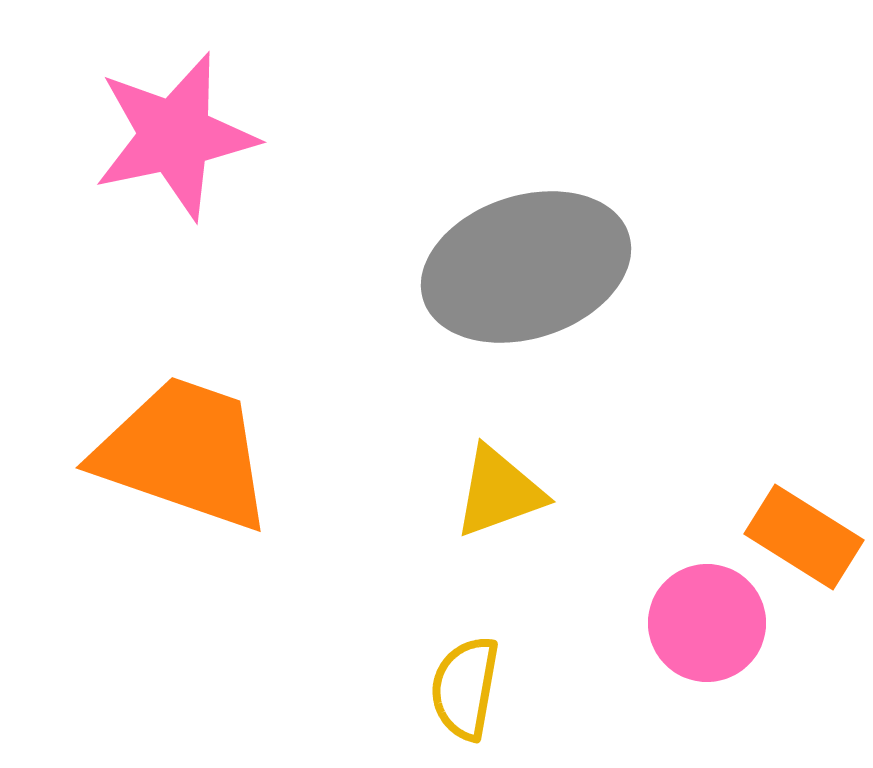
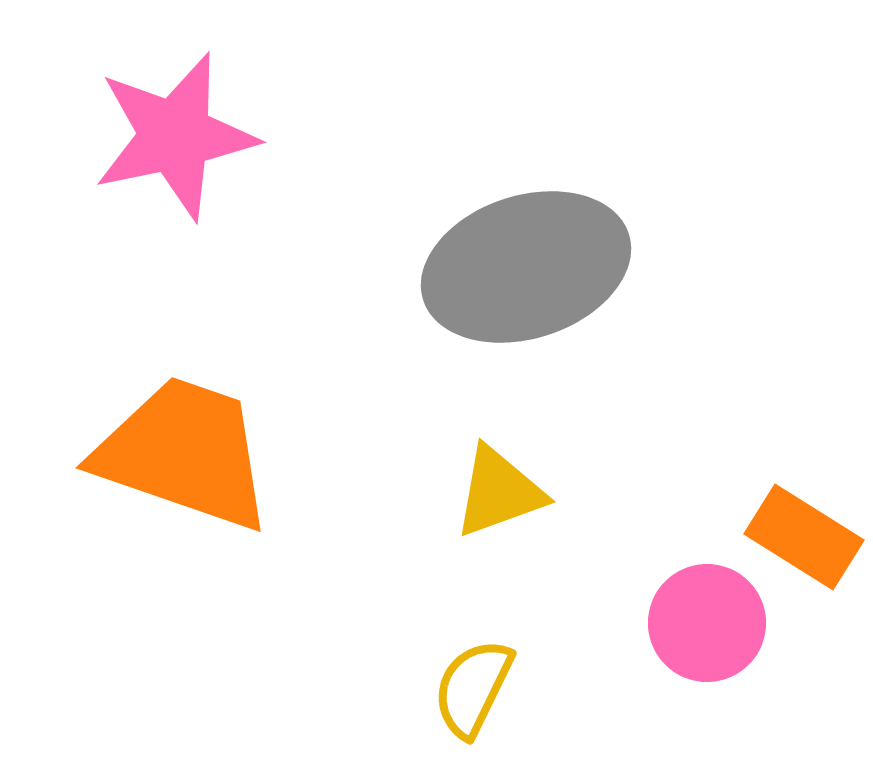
yellow semicircle: moved 8 px right; rotated 16 degrees clockwise
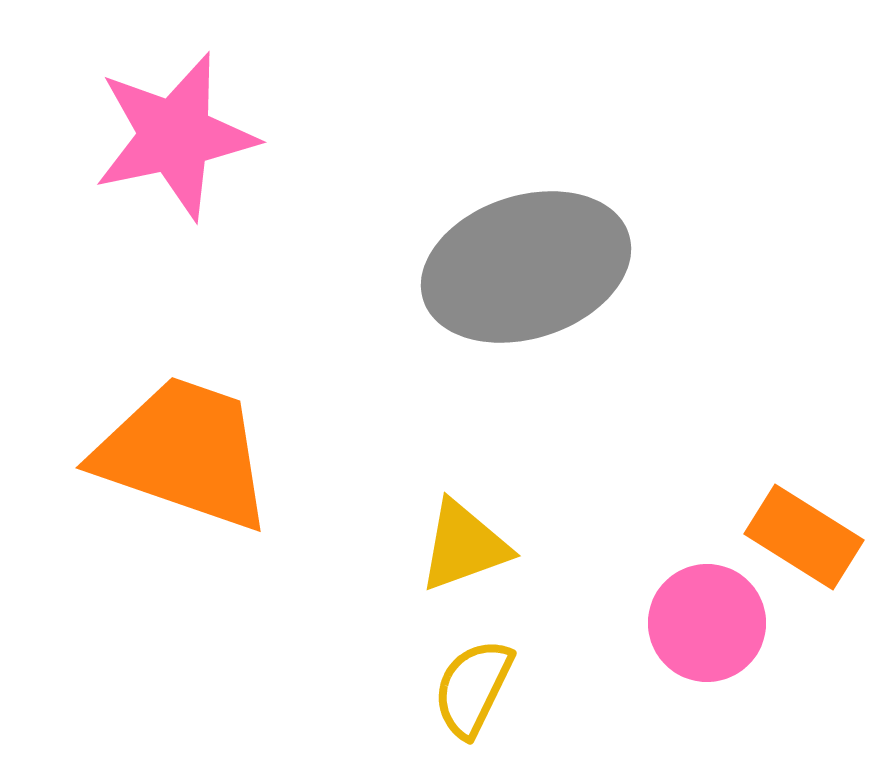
yellow triangle: moved 35 px left, 54 px down
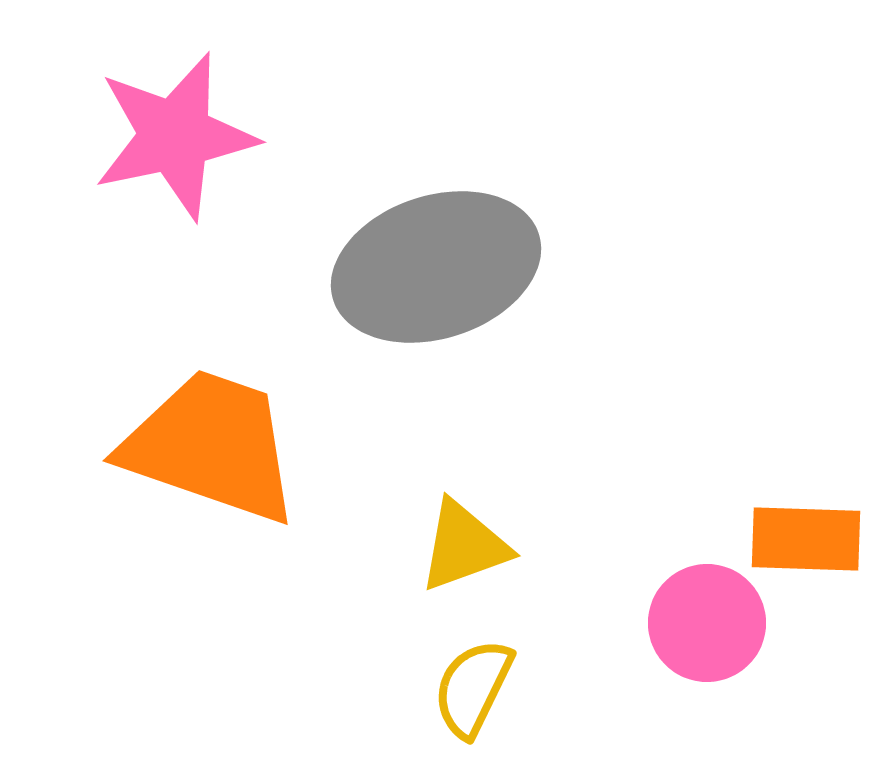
gray ellipse: moved 90 px left
orange trapezoid: moved 27 px right, 7 px up
orange rectangle: moved 2 px right, 2 px down; rotated 30 degrees counterclockwise
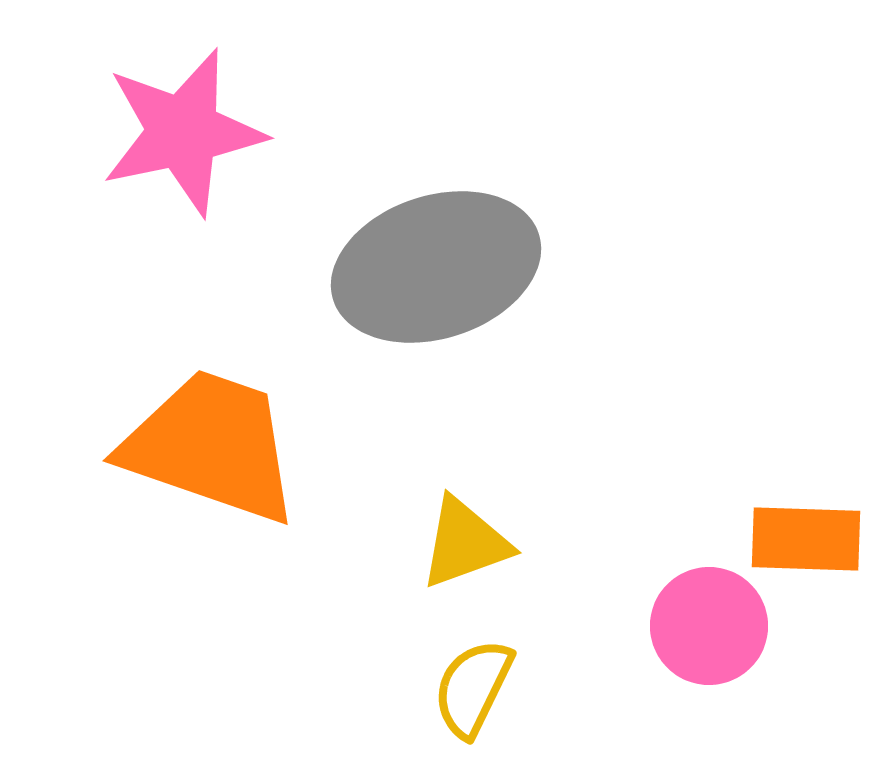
pink star: moved 8 px right, 4 px up
yellow triangle: moved 1 px right, 3 px up
pink circle: moved 2 px right, 3 px down
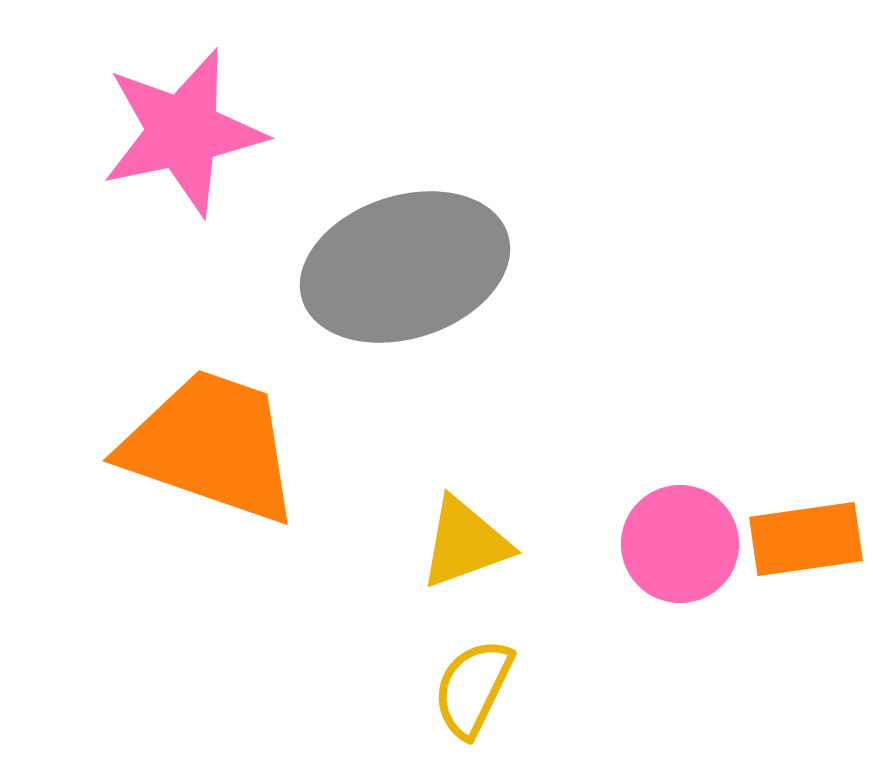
gray ellipse: moved 31 px left
orange rectangle: rotated 10 degrees counterclockwise
pink circle: moved 29 px left, 82 px up
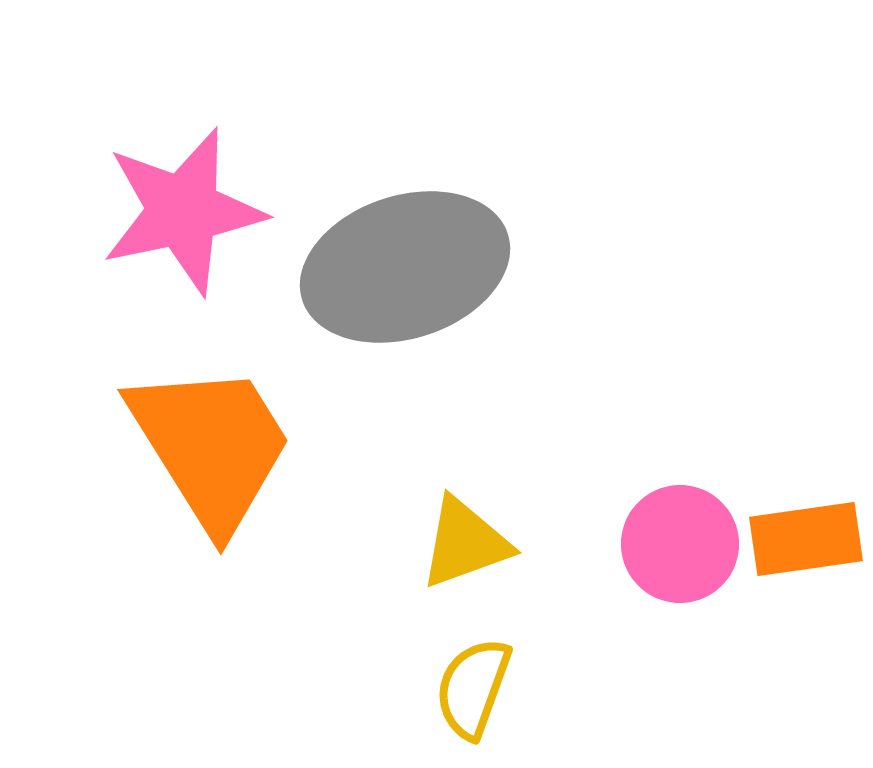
pink star: moved 79 px down
orange trapezoid: rotated 39 degrees clockwise
yellow semicircle: rotated 6 degrees counterclockwise
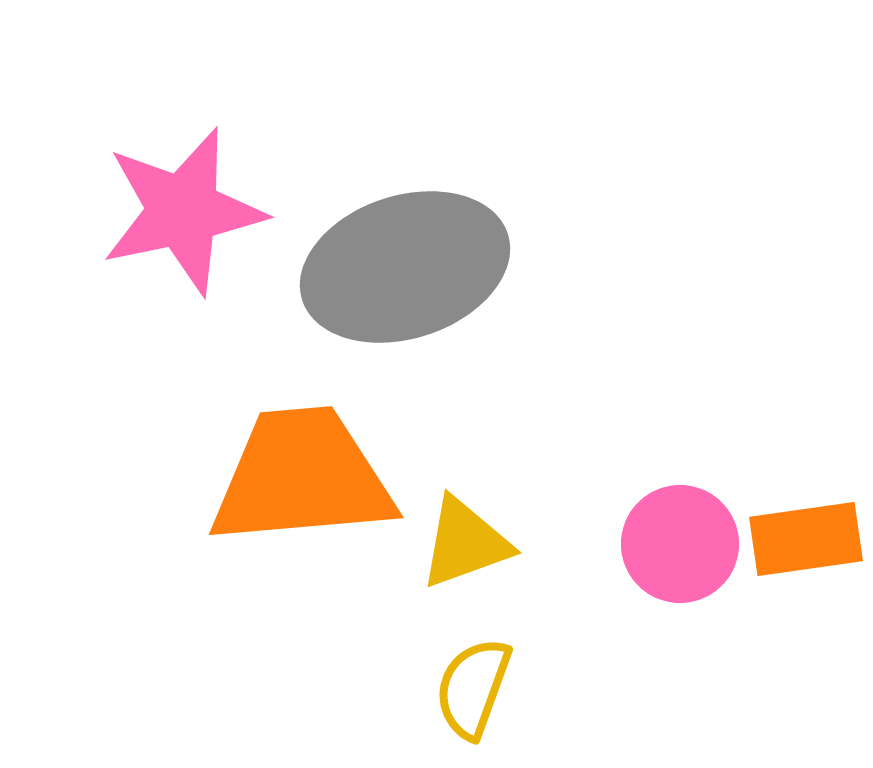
orange trapezoid: moved 91 px right, 31 px down; rotated 63 degrees counterclockwise
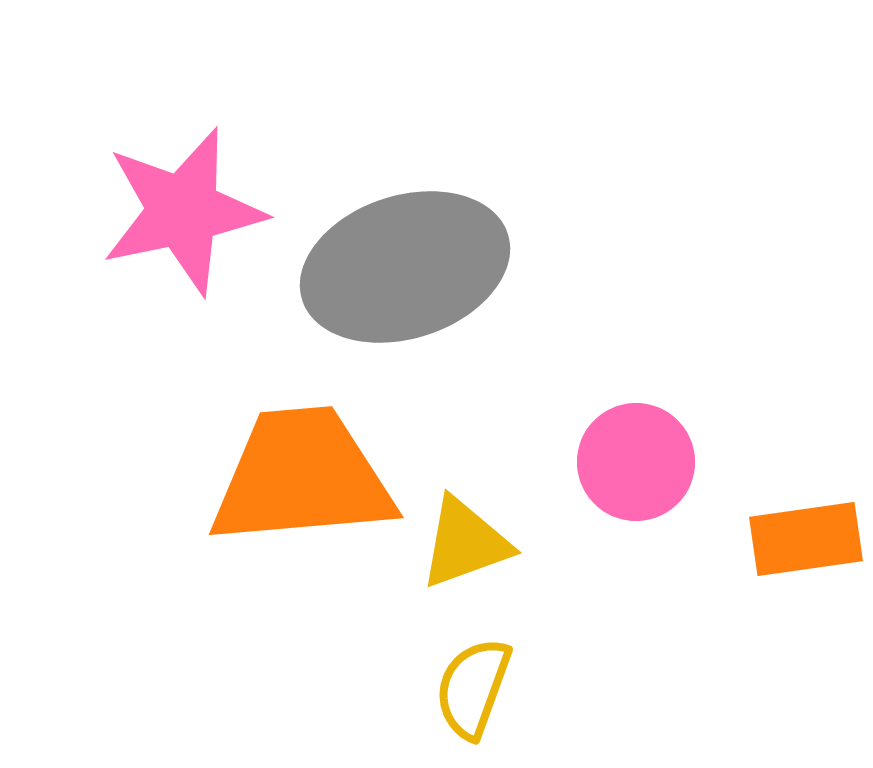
pink circle: moved 44 px left, 82 px up
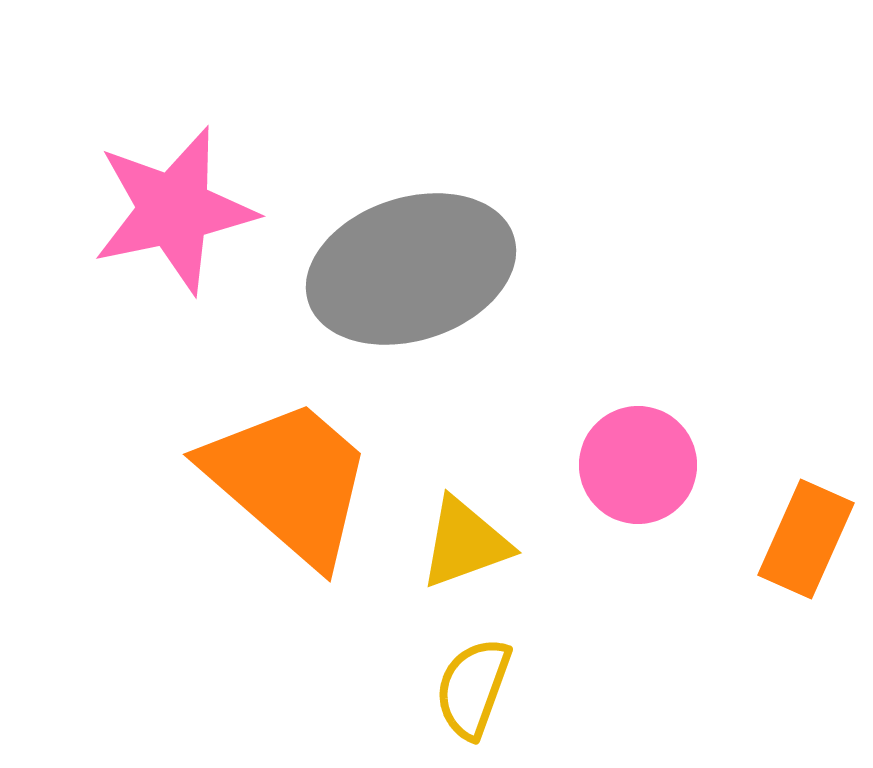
pink star: moved 9 px left, 1 px up
gray ellipse: moved 6 px right, 2 px down
pink circle: moved 2 px right, 3 px down
orange trapezoid: moved 13 px left, 4 px down; rotated 46 degrees clockwise
orange rectangle: rotated 58 degrees counterclockwise
